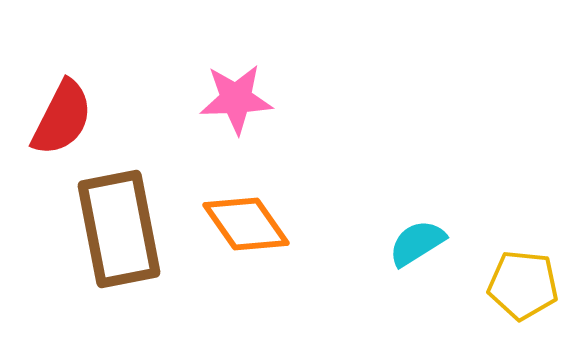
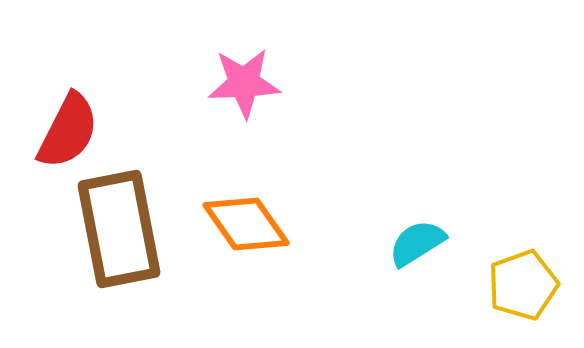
pink star: moved 8 px right, 16 px up
red semicircle: moved 6 px right, 13 px down
yellow pentagon: rotated 26 degrees counterclockwise
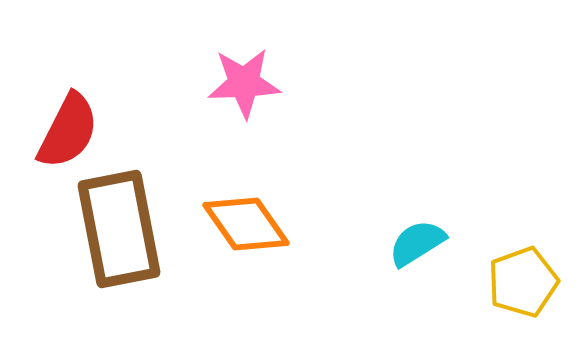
yellow pentagon: moved 3 px up
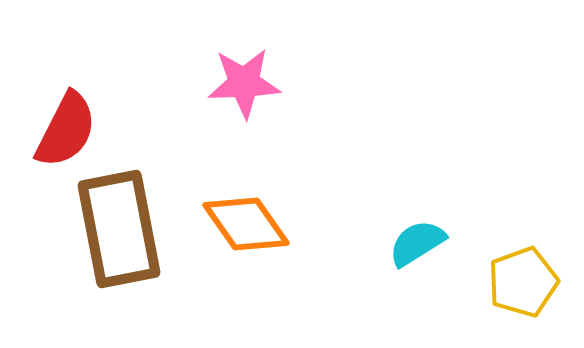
red semicircle: moved 2 px left, 1 px up
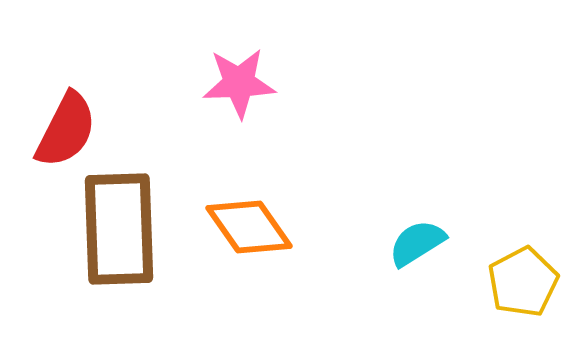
pink star: moved 5 px left
orange diamond: moved 3 px right, 3 px down
brown rectangle: rotated 9 degrees clockwise
yellow pentagon: rotated 8 degrees counterclockwise
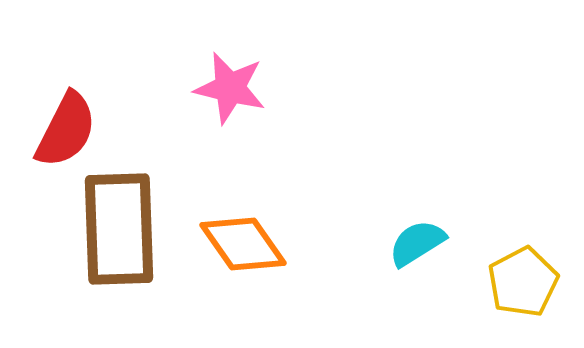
pink star: moved 9 px left, 5 px down; rotated 16 degrees clockwise
orange diamond: moved 6 px left, 17 px down
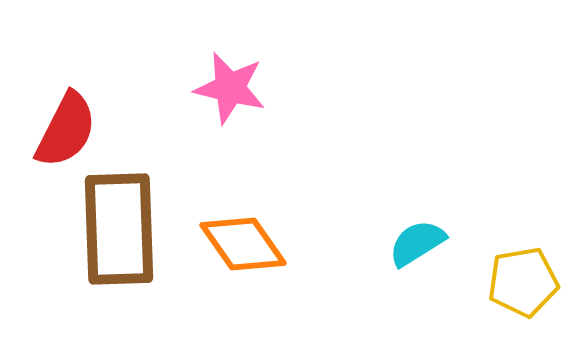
yellow pentagon: rotated 18 degrees clockwise
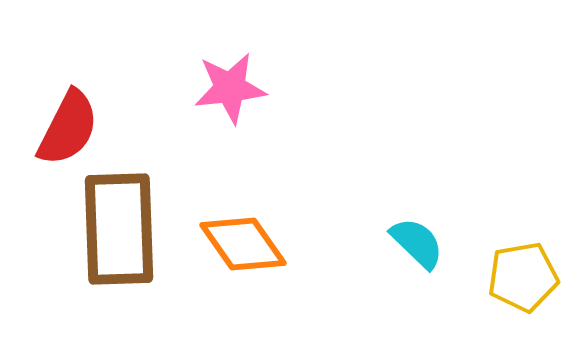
pink star: rotated 20 degrees counterclockwise
red semicircle: moved 2 px right, 2 px up
cyan semicircle: rotated 76 degrees clockwise
yellow pentagon: moved 5 px up
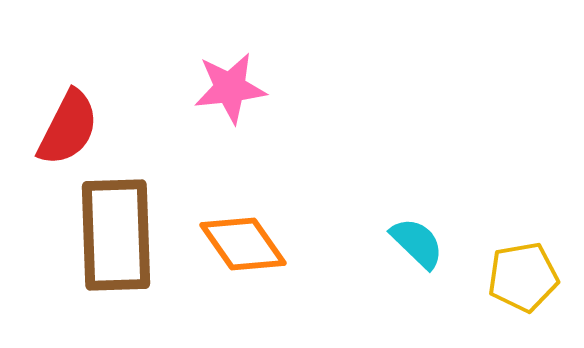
brown rectangle: moved 3 px left, 6 px down
